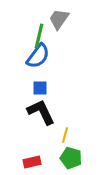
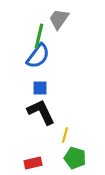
green pentagon: moved 4 px right
red rectangle: moved 1 px right, 1 px down
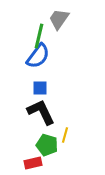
green pentagon: moved 28 px left, 13 px up
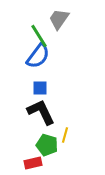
green line: rotated 45 degrees counterclockwise
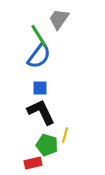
blue semicircle: moved 1 px right
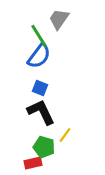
blue square: rotated 21 degrees clockwise
yellow line: rotated 21 degrees clockwise
green pentagon: moved 3 px left, 2 px down
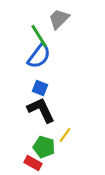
gray trapezoid: rotated 10 degrees clockwise
black L-shape: moved 2 px up
red rectangle: rotated 42 degrees clockwise
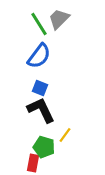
green line: moved 12 px up
red rectangle: rotated 72 degrees clockwise
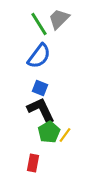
green pentagon: moved 5 px right, 15 px up; rotated 25 degrees clockwise
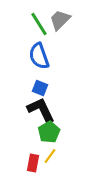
gray trapezoid: moved 1 px right, 1 px down
blue semicircle: rotated 124 degrees clockwise
yellow line: moved 15 px left, 21 px down
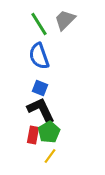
gray trapezoid: moved 5 px right
red rectangle: moved 28 px up
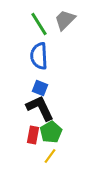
blue semicircle: rotated 16 degrees clockwise
black L-shape: moved 1 px left, 2 px up
green pentagon: moved 2 px right
